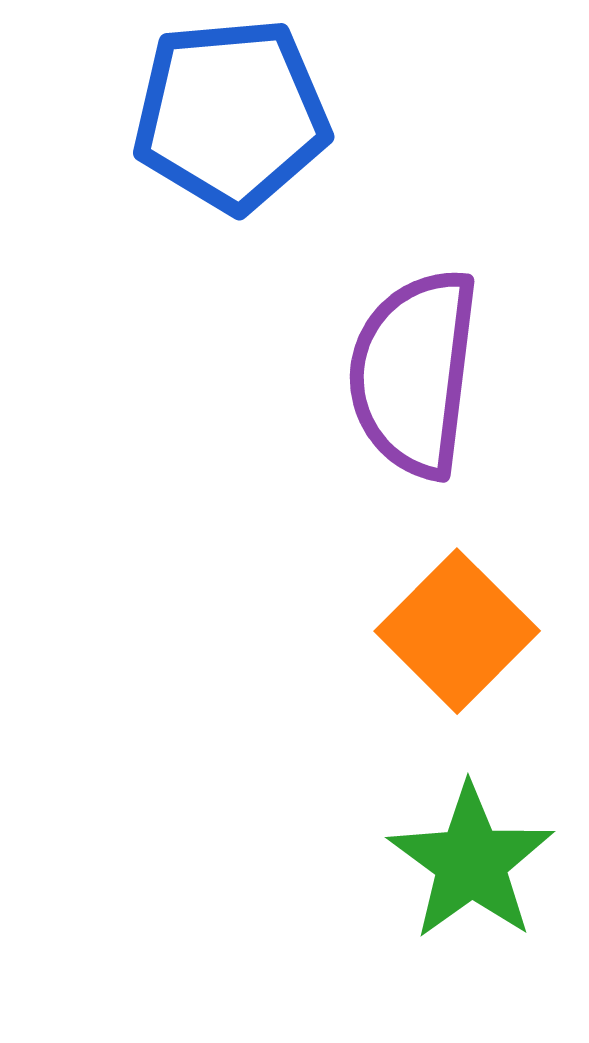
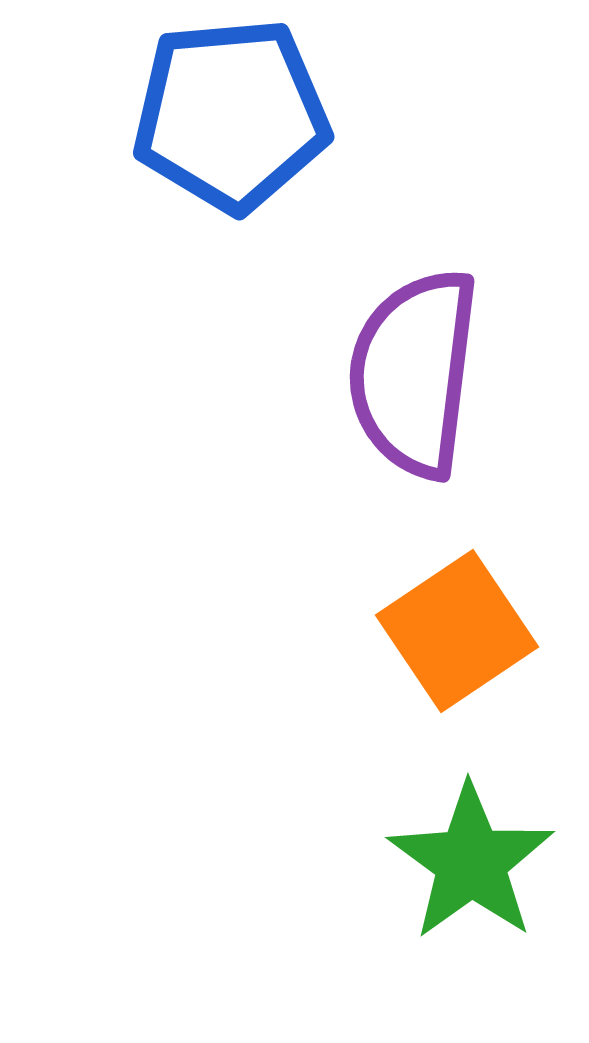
orange square: rotated 11 degrees clockwise
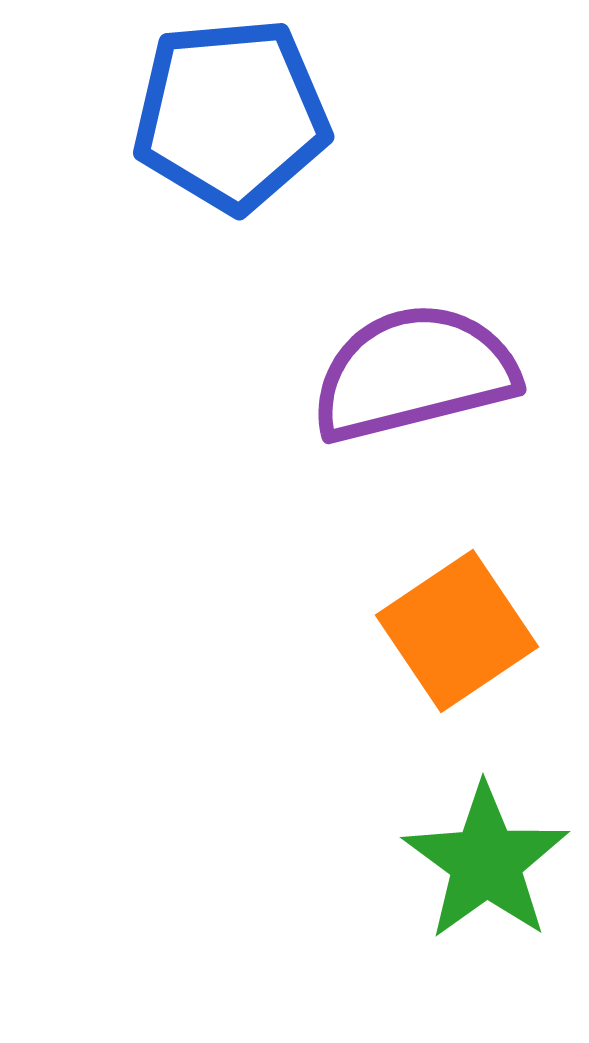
purple semicircle: rotated 69 degrees clockwise
green star: moved 15 px right
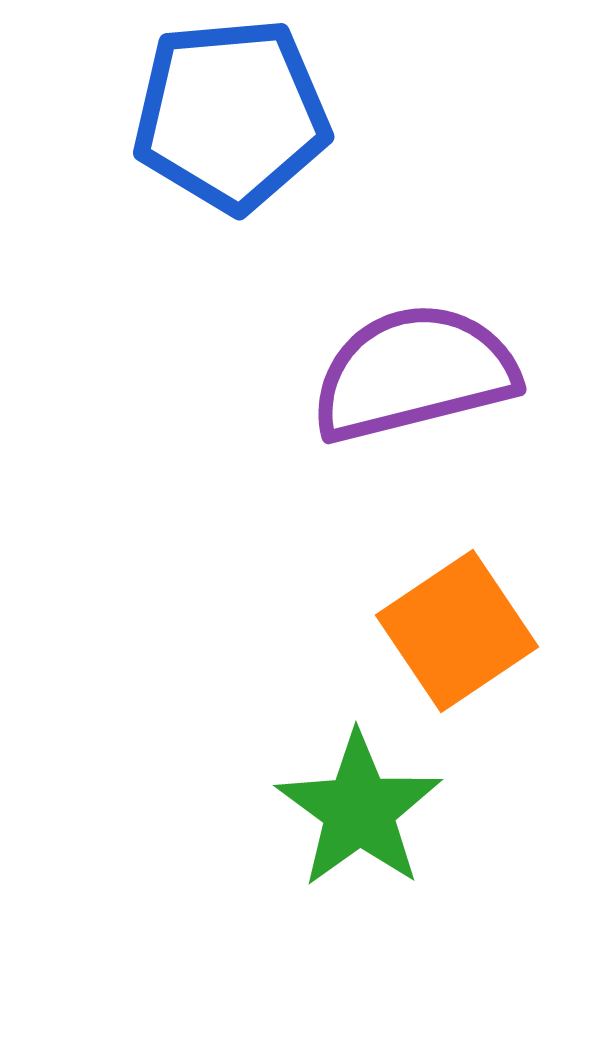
green star: moved 127 px left, 52 px up
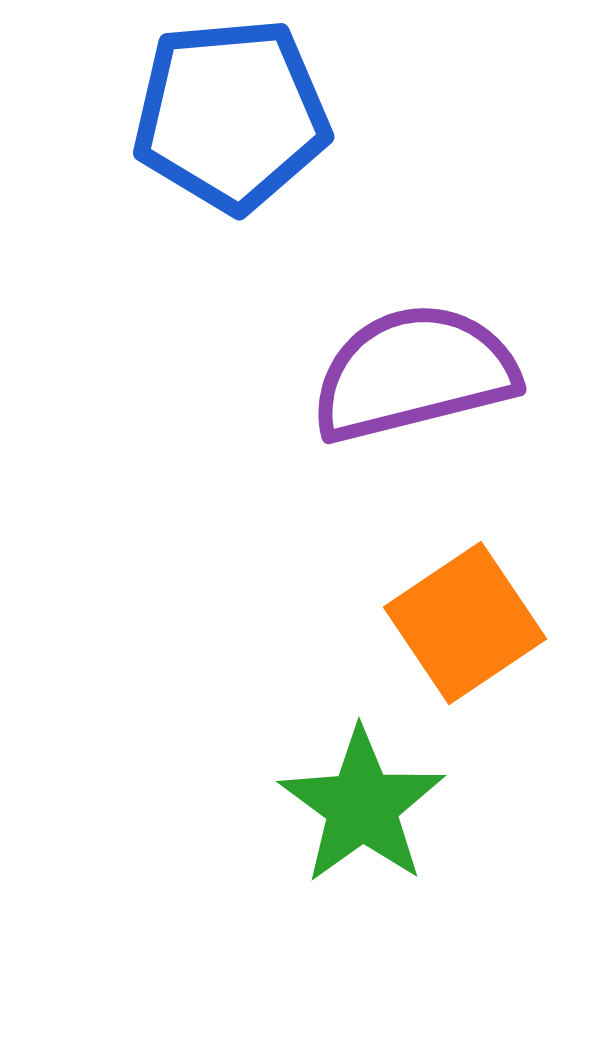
orange square: moved 8 px right, 8 px up
green star: moved 3 px right, 4 px up
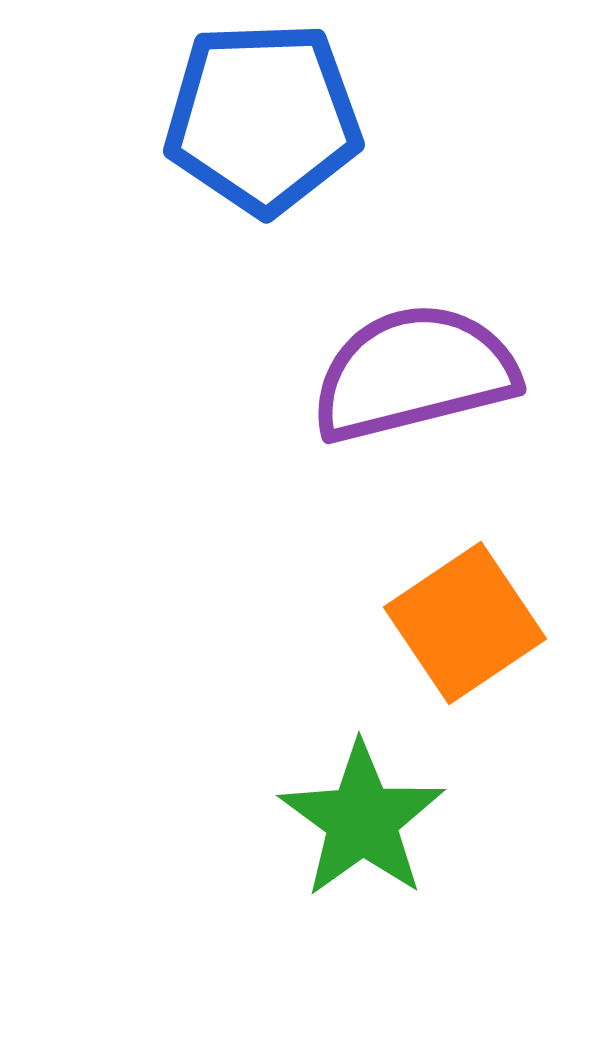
blue pentagon: moved 32 px right, 3 px down; rotated 3 degrees clockwise
green star: moved 14 px down
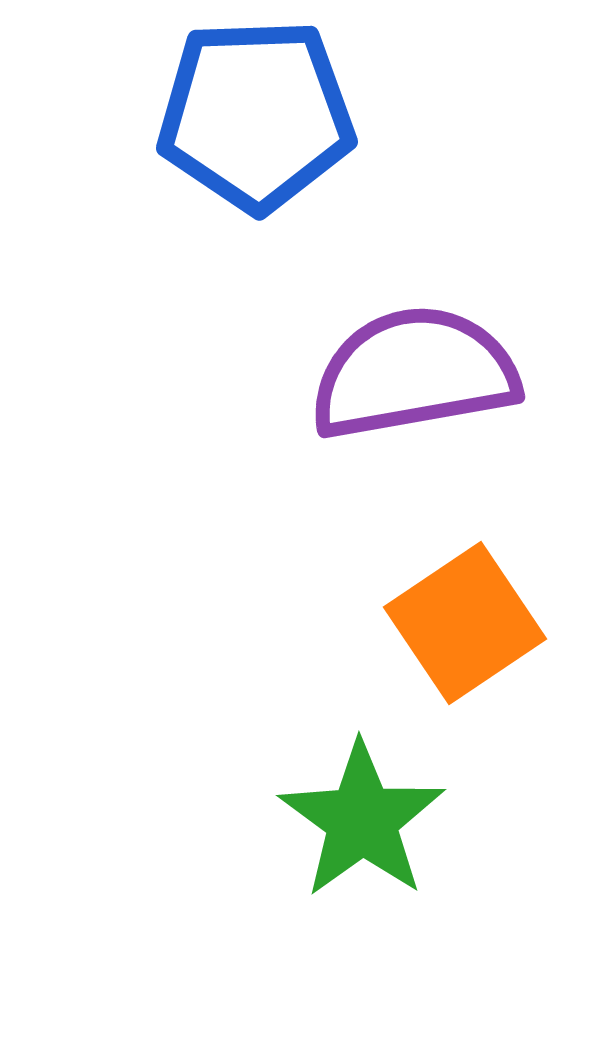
blue pentagon: moved 7 px left, 3 px up
purple semicircle: rotated 4 degrees clockwise
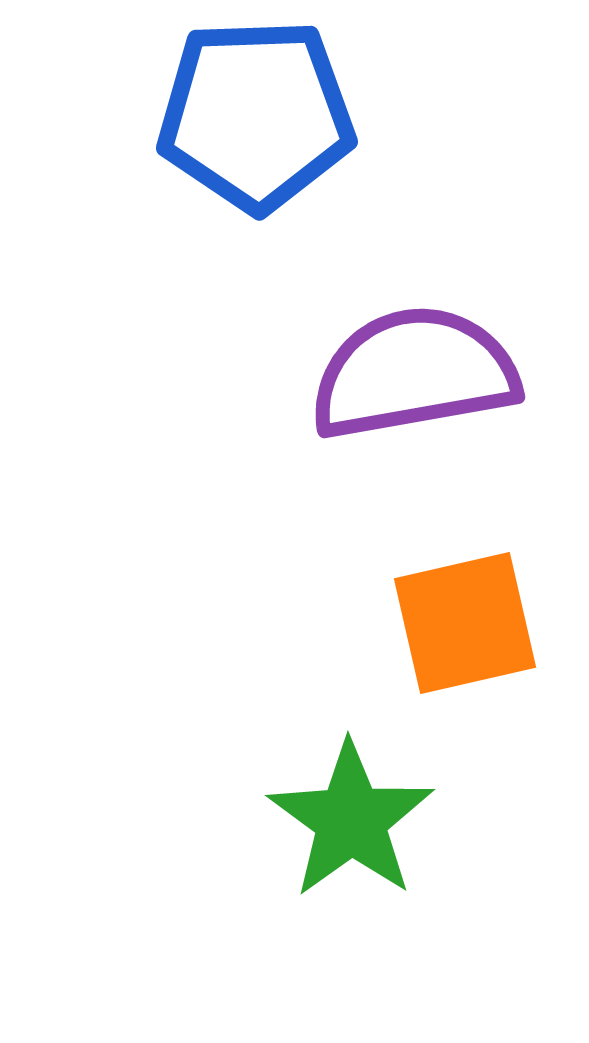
orange square: rotated 21 degrees clockwise
green star: moved 11 px left
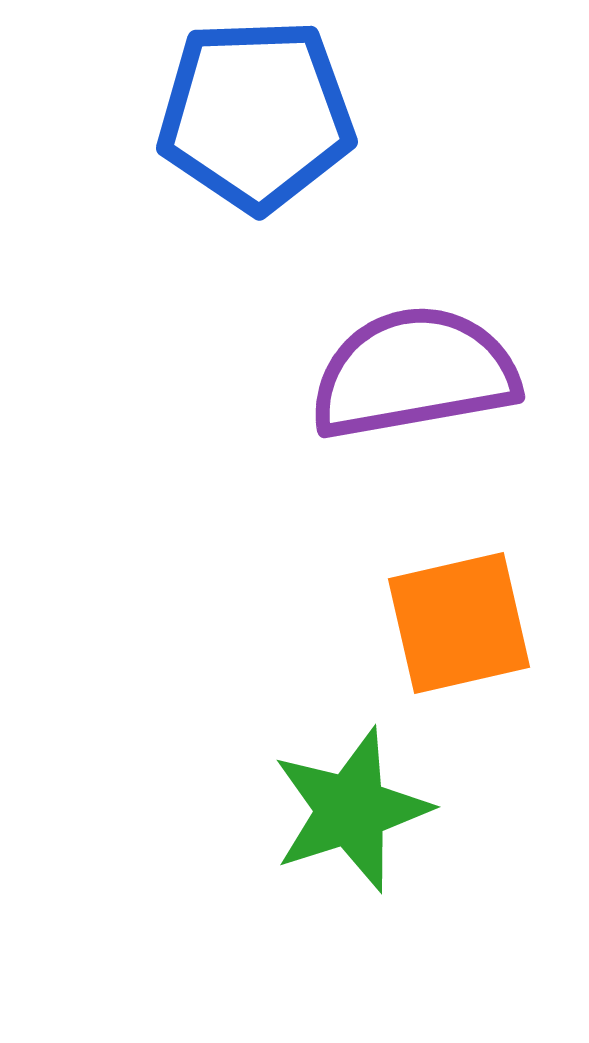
orange square: moved 6 px left
green star: moved 10 px up; rotated 18 degrees clockwise
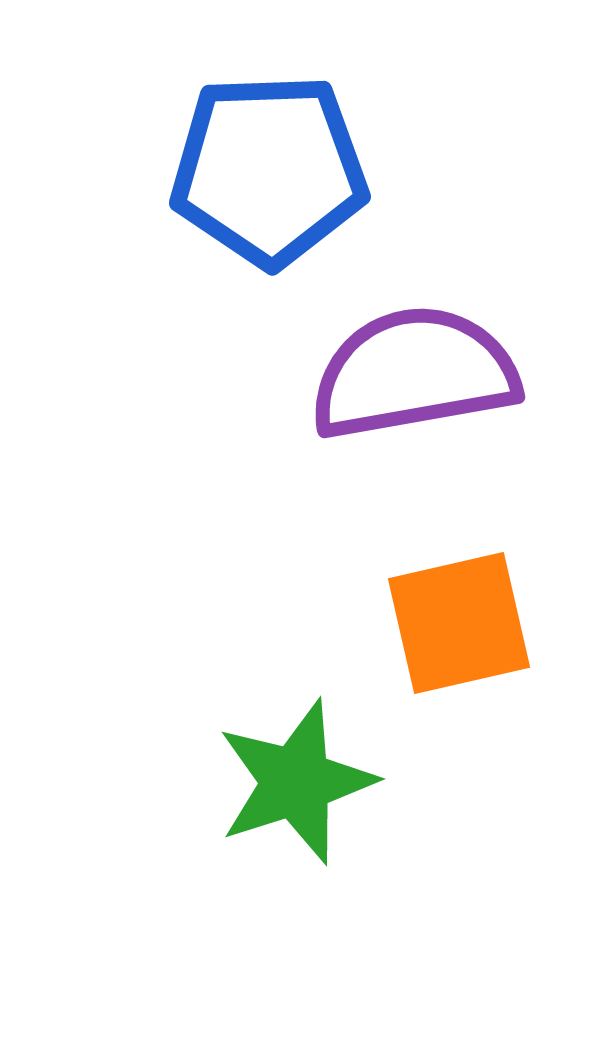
blue pentagon: moved 13 px right, 55 px down
green star: moved 55 px left, 28 px up
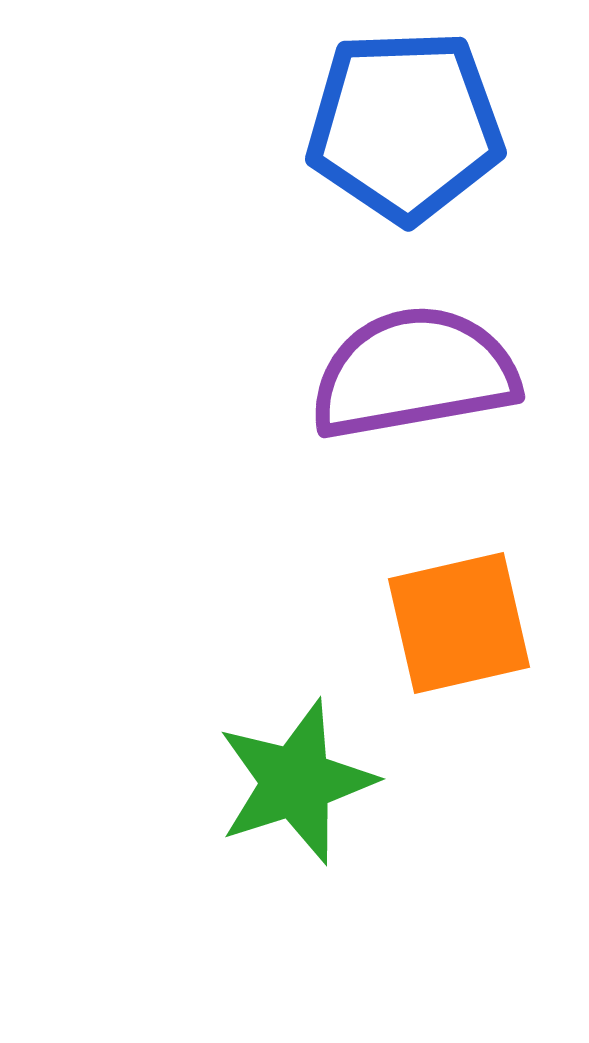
blue pentagon: moved 136 px right, 44 px up
